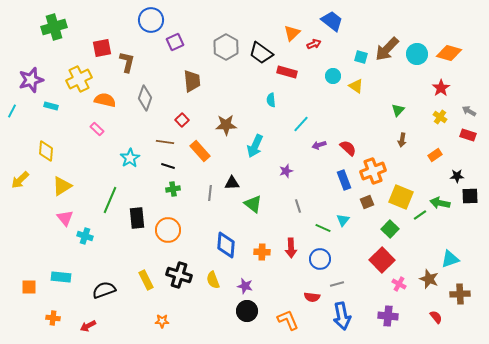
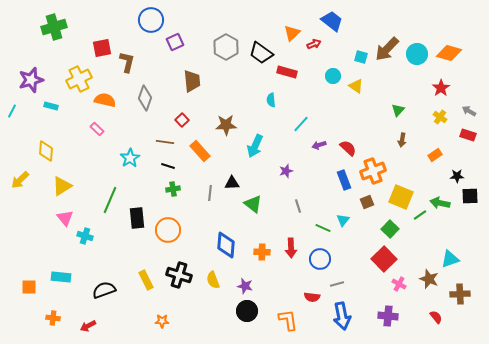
red square at (382, 260): moved 2 px right, 1 px up
orange L-shape at (288, 320): rotated 15 degrees clockwise
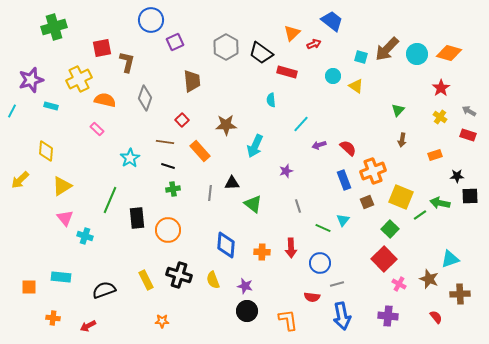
orange rectangle at (435, 155): rotated 16 degrees clockwise
blue circle at (320, 259): moved 4 px down
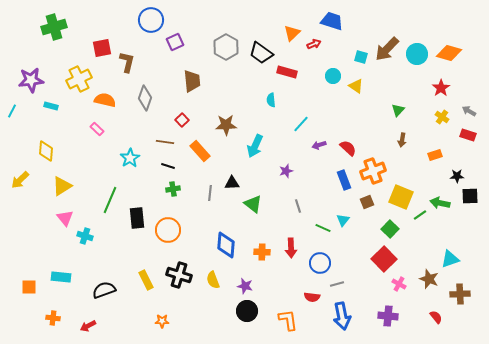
blue trapezoid at (332, 21): rotated 20 degrees counterclockwise
purple star at (31, 80): rotated 10 degrees clockwise
yellow cross at (440, 117): moved 2 px right
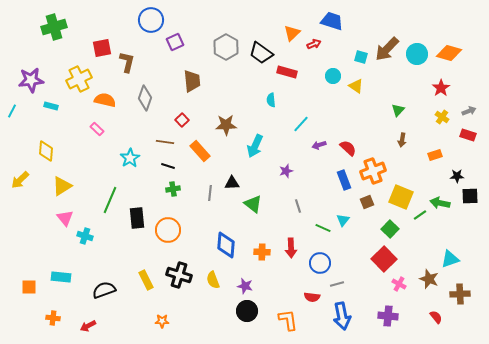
gray arrow at (469, 111): rotated 128 degrees clockwise
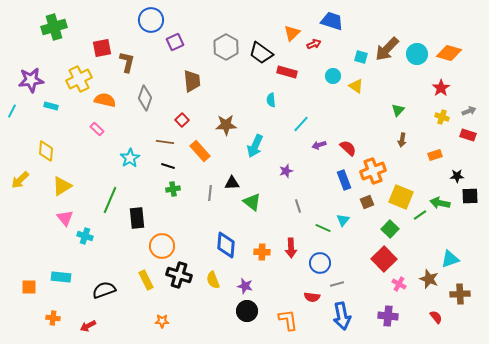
yellow cross at (442, 117): rotated 16 degrees counterclockwise
green triangle at (253, 204): moved 1 px left, 2 px up
orange circle at (168, 230): moved 6 px left, 16 px down
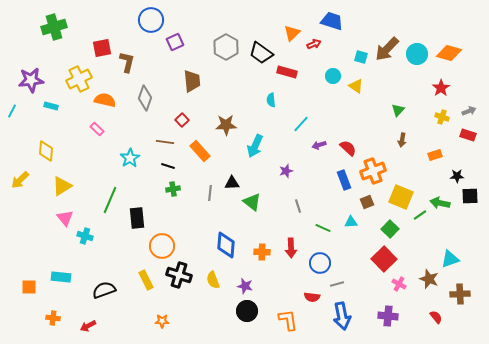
cyan triangle at (343, 220): moved 8 px right, 2 px down; rotated 48 degrees clockwise
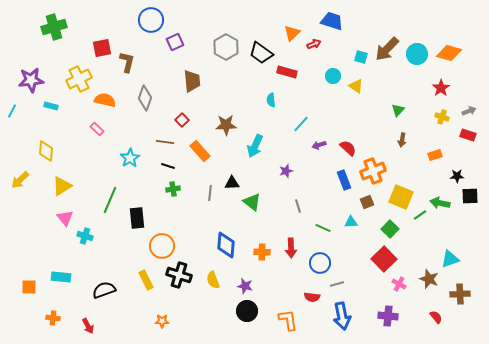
red arrow at (88, 326): rotated 91 degrees counterclockwise
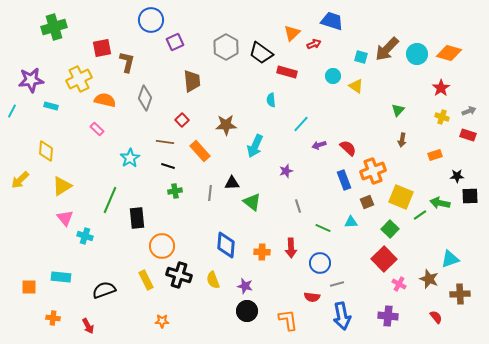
green cross at (173, 189): moved 2 px right, 2 px down
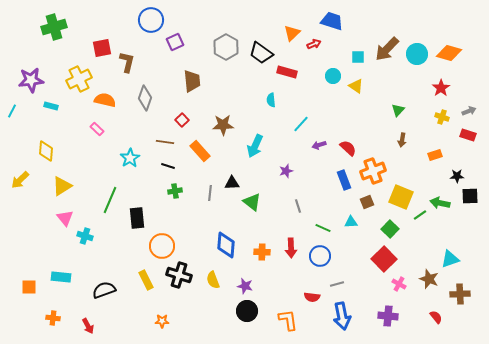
cyan square at (361, 57): moved 3 px left; rotated 16 degrees counterclockwise
brown star at (226, 125): moved 3 px left
blue circle at (320, 263): moved 7 px up
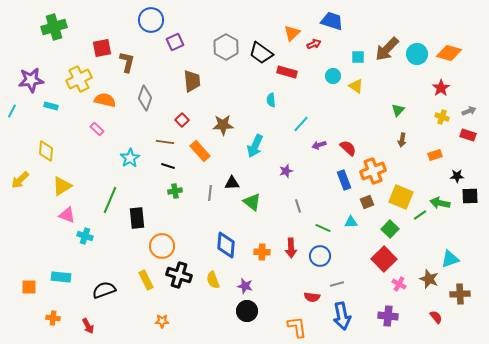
pink triangle at (65, 218): moved 2 px right, 3 px up; rotated 30 degrees counterclockwise
orange L-shape at (288, 320): moved 9 px right, 7 px down
